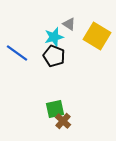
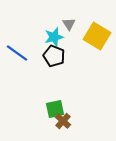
gray triangle: rotated 24 degrees clockwise
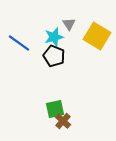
blue line: moved 2 px right, 10 px up
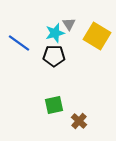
cyan star: moved 1 px right, 4 px up
black pentagon: rotated 20 degrees counterclockwise
green square: moved 1 px left, 4 px up
brown cross: moved 16 px right
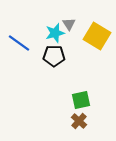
green square: moved 27 px right, 5 px up
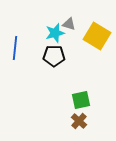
gray triangle: rotated 40 degrees counterclockwise
blue line: moved 4 px left, 5 px down; rotated 60 degrees clockwise
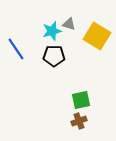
cyan star: moved 3 px left, 2 px up
blue line: moved 1 px right, 1 px down; rotated 40 degrees counterclockwise
brown cross: rotated 28 degrees clockwise
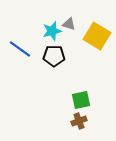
blue line: moved 4 px right; rotated 20 degrees counterclockwise
